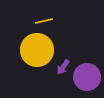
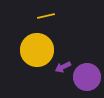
yellow line: moved 2 px right, 5 px up
purple arrow: rotated 28 degrees clockwise
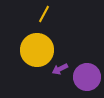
yellow line: moved 2 px left, 2 px up; rotated 48 degrees counterclockwise
purple arrow: moved 3 px left, 2 px down
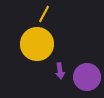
yellow circle: moved 6 px up
purple arrow: moved 2 px down; rotated 70 degrees counterclockwise
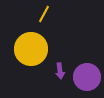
yellow circle: moved 6 px left, 5 px down
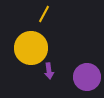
yellow circle: moved 1 px up
purple arrow: moved 11 px left
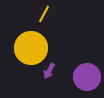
purple arrow: rotated 35 degrees clockwise
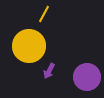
yellow circle: moved 2 px left, 2 px up
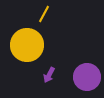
yellow circle: moved 2 px left, 1 px up
purple arrow: moved 4 px down
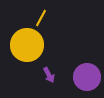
yellow line: moved 3 px left, 4 px down
purple arrow: rotated 56 degrees counterclockwise
